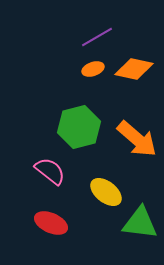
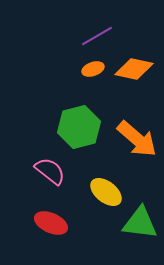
purple line: moved 1 px up
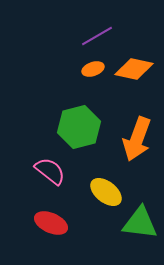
orange arrow: rotated 69 degrees clockwise
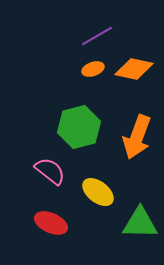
orange arrow: moved 2 px up
yellow ellipse: moved 8 px left
green triangle: rotated 6 degrees counterclockwise
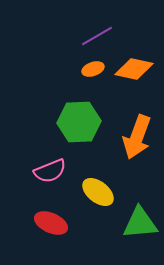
green hexagon: moved 5 px up; rotated 12 degrees clockwise
pink semicircle: rotated 120 degrees clockwise
green triangle: rotated 6 degrees counterclockwise
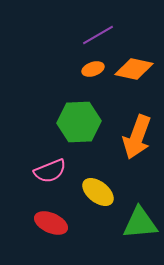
purple line: moved 1 px right, 1 px up
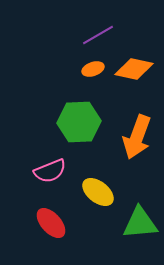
red ellipse: rotated 24 degrees clockwise
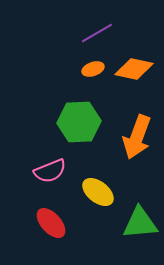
purple line: moved 1 px left, 2 px up
